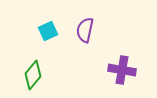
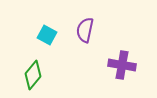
cyan square: moved 1 px left, 4 px down; rotated 36 degrees counterclockwise
purple cross: moved 5 px up
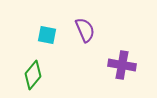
purple semicircle: rotated 145 degrees clockwise
cyan square: rotated 18 degrees counterclockwise
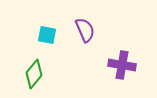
green diamond: moved 1 px right, 1 px up
